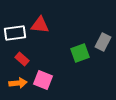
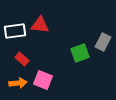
white rectangle: moved 2 px up
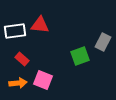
green square: moved 3 px down
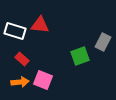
white rectangle: rotated 25 degrees clockwise
orange arrow: moved 2 px right, 1 px up
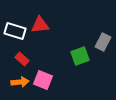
red triangle: rotated 12 degrees counterclockwise
